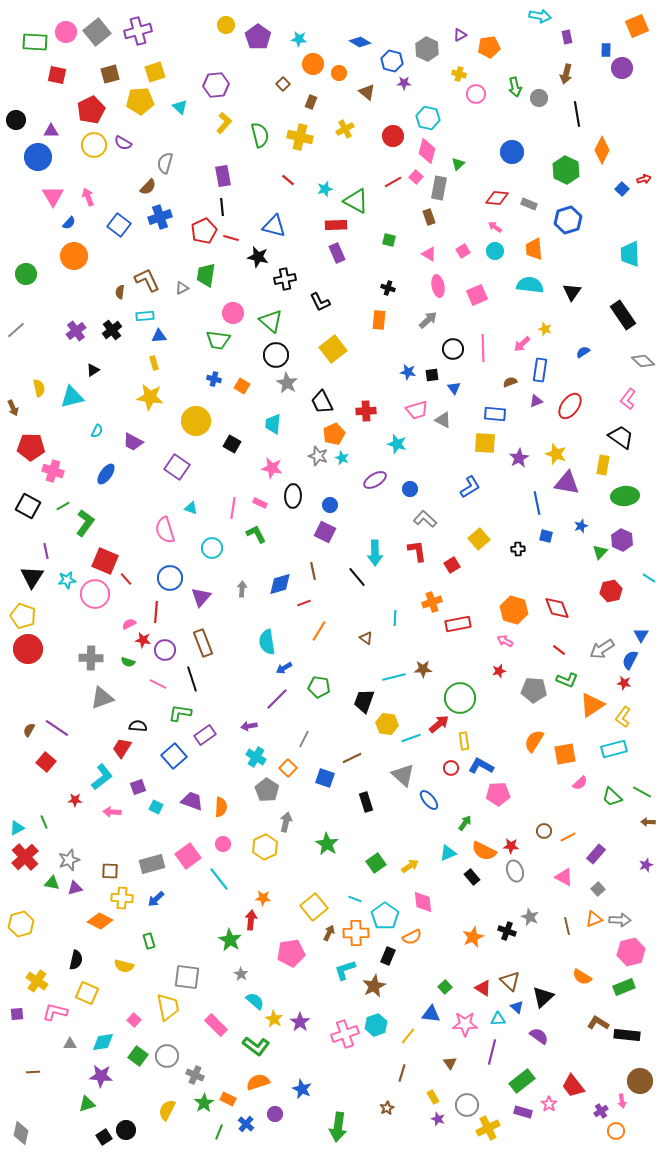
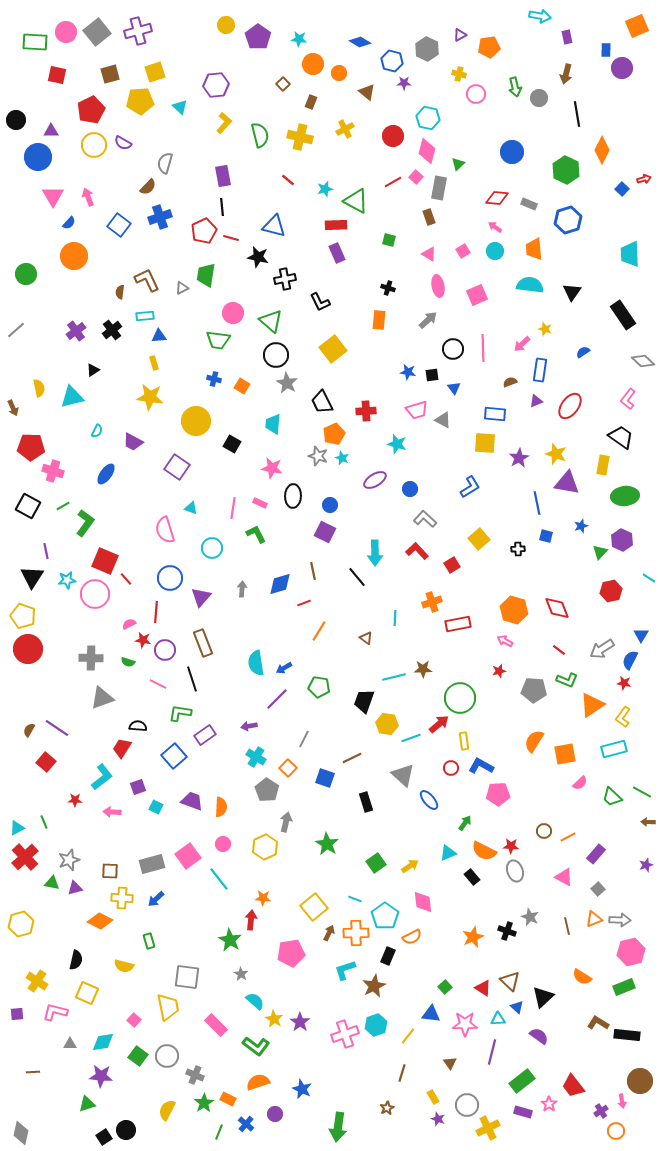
red L-shape at (417, 551): rotated 35 degrees counterclockwise
cyan semicircle at (267, 642): moved 11 px left, 21 px down
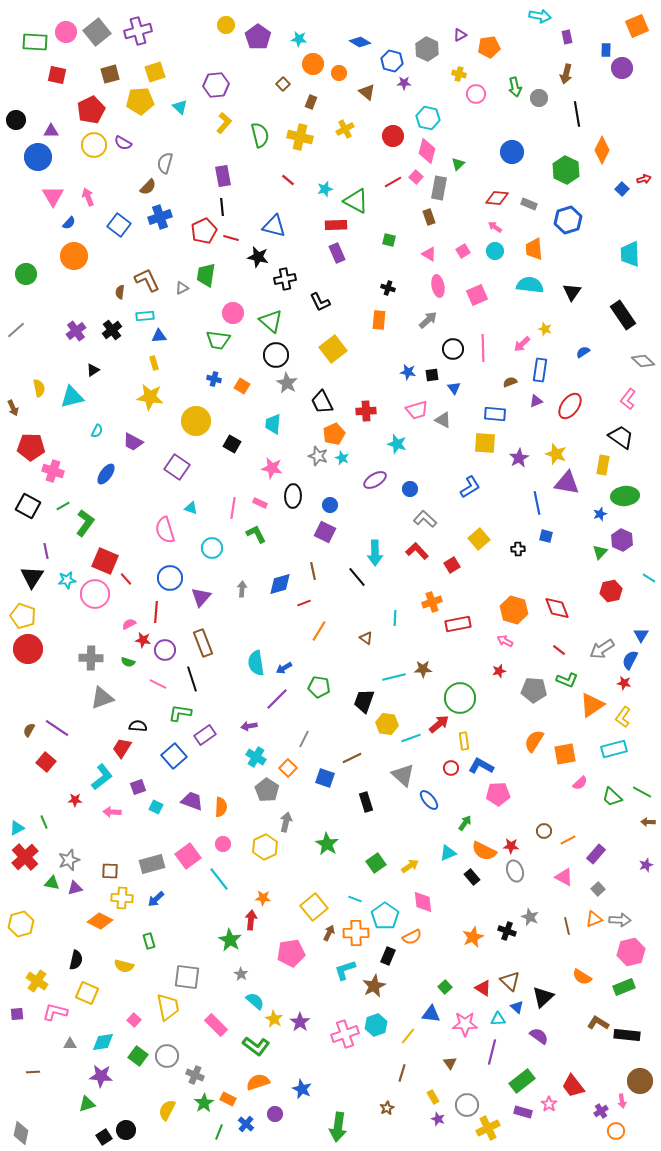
blue star at (581, 526): moved 19 px right, 12 px up
orange line at (568, 837): moved 3 px down
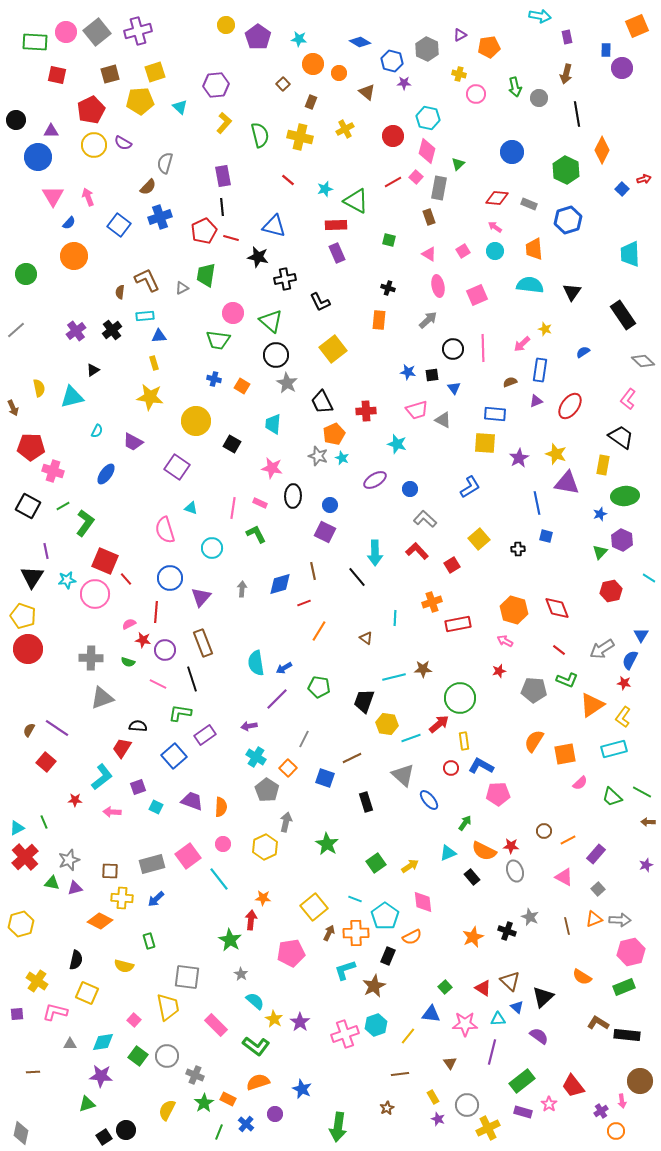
brown line at (402, 1073): moved 2 px left, 1 px down; rotated 66 degrees clockwise
